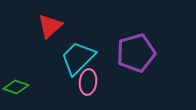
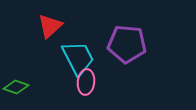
purple pentagon: moved 9 px left, 9 px up; rotated 21 degrees clockwise
cyan trapezoid: rotated 108 degrees clockwise
pink ellipse: moved 2 px left
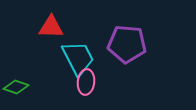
red triangle: moved 1 px right, 1 px down; rotated 44 degrees clockwise
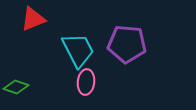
red triangle: moved 18 px left, 8 px up; rotated 24 degrees counterclockwise
cyan trapezoid: moved 8 px up
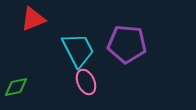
pink ellipse: rotated 30 degrees counterclockwise
green diamond: rotated 30 degrees counterclockwise
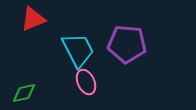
green diamond: moved 8 px right, 6 px down
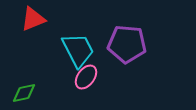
pink ellipse: moved 5 px up; rotated 60 degrees clockwise
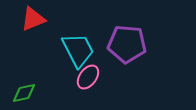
pink ellipse: moved 2 px right
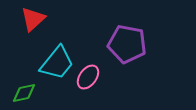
red triangle: rotated 20 degrees counterclockwise
purple pentagon: rotated 6 degrees clockwise
cyan trapezoid: moved 21 px left, 13 px down; rotated 66 degrees clockwise
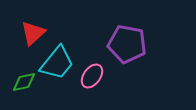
red triangle: moved 14 px down
pink ellipse: moved 4 px right, 1 px up
green diamond: moved 11 px up
